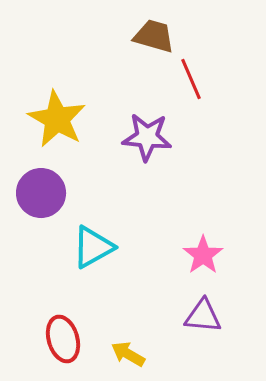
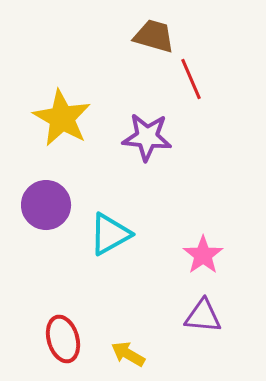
yellow star: moved 5 px right, 1 px up
purple circle: moved 5 px right, 12 px down
cyan triangle: moved 17 px right, 13 px up
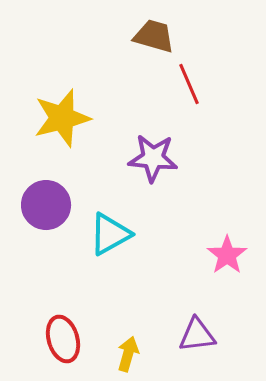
red line: moved 2 px left, 5 px down
yellow star: rotated 28 degrees clockwise
purple star: moved 6 px right, 21 px down
pink star: moved 24 px right
purple triangle: moved 6 px left, 19 px down; rotated 12 degrees counterclockwise
yellow arrow: rotated 76 degrees clockwise
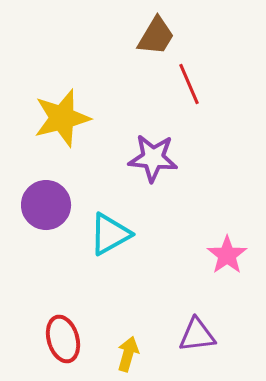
brown trapezoid: moved 2 px right; rotated 105 degrees clockwise
